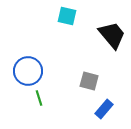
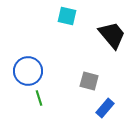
blue rectangle: moved 1 px right, 1 px up
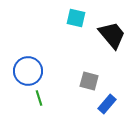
cyan square: moved 9 px right, 2 px down
blue rectangle: moved 2 px right, 4 px up
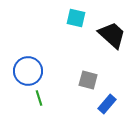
black trapezoid: rotated 8 degrees counterclockwise
gray square: moved 1 px left, 1 px up
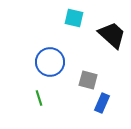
cyan square: moved 2 px left
blue circle: moved 22 px right, 9 px up
blue rectangle: moved 5 px left, 1 px up; rotated 18 degrees counterclockwise
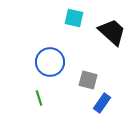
black trapezoid: moved 3 px up
blue rectangle: rotated 12 degrees clockwise
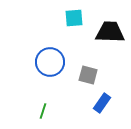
cyan square: rotated 18 degrees counterclockwise
black trapezoid: moved 2 px left; rotated 40 degrees counterclockwise
gray square: moved 5 px up
green line: moved 4 px right, 13 px down; rotated 35 degrees clockwise
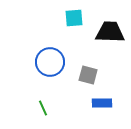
blue rectangle: rotated 54 degrees clockwise
green line: moved 3 px up; rotated 42 degrees counterclockwise
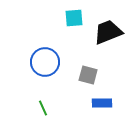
black trapezoid: moved 2 px left; rotated 24 degrees counterclockwise
blue circle: moved 5 px left
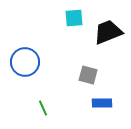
blue circle: moved 20 px left
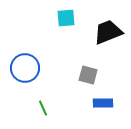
cyan square: moved 8 px left
blue circle: moved 6 px down
blue rectangle: moved 1 px right
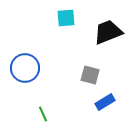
gray square: moved 2 px right
blue rectangle: moved 2 px right, 1 px up; rotated 30 degrees counterclockwise
green line: moved 6 px down
